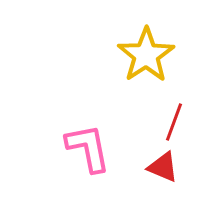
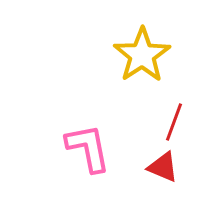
yellow star: moved 4 px left
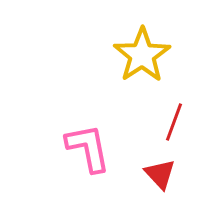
red triangle: moved 3 px left, 7 px down; rotated 24 degrees clockwise
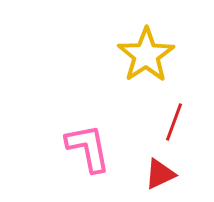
yellow star: moved 4 px right
red triangle: rotated 48 degrees clockwise
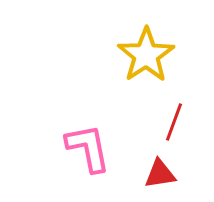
red triangle: rotated 16 degrees clockwise
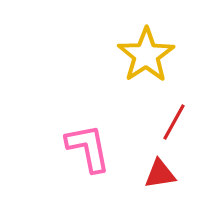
red line: rotated 9 degrees clockwise
